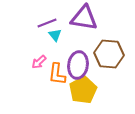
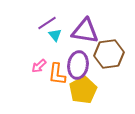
purple triangle: moved 1 px right, 13 px down
purple line: rotated 12 degrees counterclockwise
brown hexagon: rotated 12 degrees counterclockwise
pink arrow: moved 4 px down
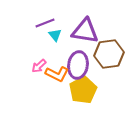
purple line: moved 2 px left; rotated 12 degrees clockwise
orange L-shape: rotated 70 degrees counterclockwise
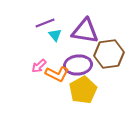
purple ellipse: rotated 76 degrees clockwise
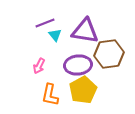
pink arrow: rotated 21 degrees counterclockwise
orange L-shape: moved 7 px left, 21 px down; rotated 75 degrees clockwise
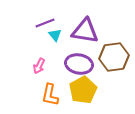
brown hexagon: moved 5 px right, 3 px down
purple ellipse: moved 1 px right, 1 px up; rotated 16 degrees clockwise
